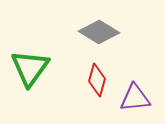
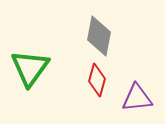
gray diamond: moved 4 px down; rotated 69 degrees clockwise
purple triangle: moved 2 px right
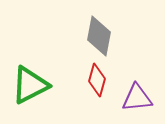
green triangle: moved 17 px down; rotated 27 degrees clockwise
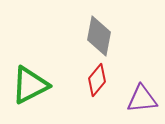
red diamond: rotated 24 degrees clockwise
purple triangle: moved 5 px right, 1 px down
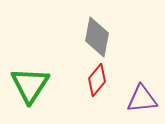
gray diamond: moved 2 px left, 1 px down
green triangle: rotated 30 degrees counterclockwise
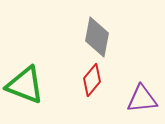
red diamond: moved 5 px left
green triangle: moved 5 px left; rotated 42 degrees counterclockwise
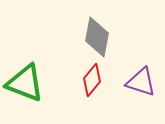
green triangle: moved 2 px up
purple triangle: moved 1 px left, 17 px up; rotated 24 degrees clockwise
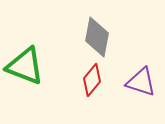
green triangle: moved 17 px up
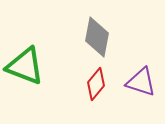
red diamond: moved 4 px right, 4 px down
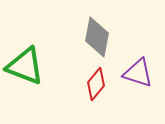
purple triangle: moved 3 px left, 9 px up
